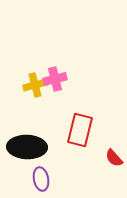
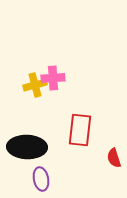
pink cross: moved 2 px left, 1 px up; rotated 10 degrees clockwise
red rectangle: rotated 8 degrees counterclockwise
red semicircle: rotated 24 degrees clockwise
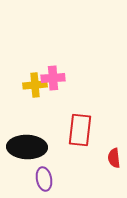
yellow cross: rotated 10 degrees clockwise
red semicircle: rotated 12 degrees clockwise
purple ellipse: moved 3 px right
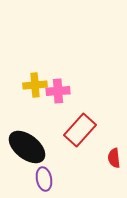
pink cross: moved 5 px right, 13 px down
red rectangle: rotated 36 degrees clockwise
black ellipse: rotated 36 degrees clockwise
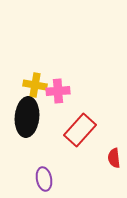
yellow cross: rotated 15 degrees clockwise
black ellipse: moved 30 px up; rotated 57 degrees clockwise
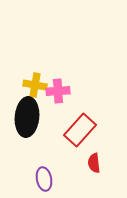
red semicircle: moved 20 px left, 5 px down
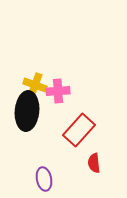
yellow cross: rotated 10 degrees clockwise
black ellipse: moved 6 px up
red rectangle: moved 1 px left
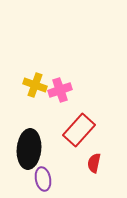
pink cross: moved 2 px right, 1 px up; rotated 15 degrees counterclockwise
black ellipse: moved 2 px right, 38 px down
red semicircle: rotated 18 degrees clockwise
purple ellipse: moved 1 px left
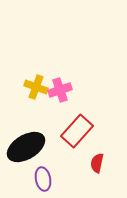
yellow cross: moved 1 px right, 2 px down
red rectangle: moved 2 px left, 1 px down
black ellipse: moved 3 px left, 2 px up; rotated 54 degrees clockwise
red semicircle: moved 3 px right
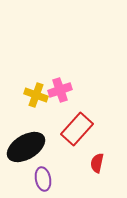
yellow cross: moved 8 px down
red rectangle: moved 2 px up
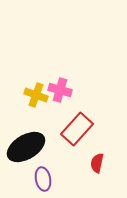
pink cross: rotated 35 degrees clockwise
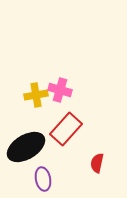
yellow cross: rotated 30 degrees counterclockwise
red rectangle: moved 11 px left
